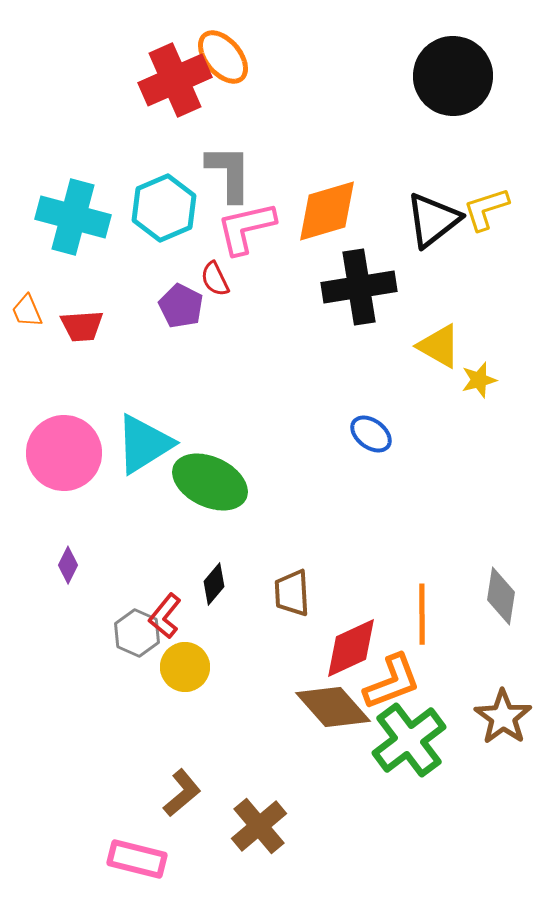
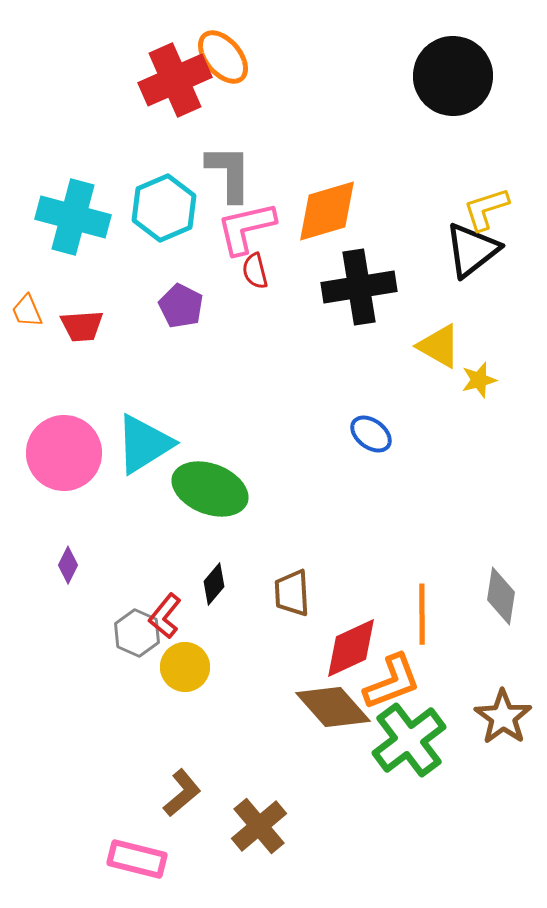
black triangle: moved 39 px right, 30 px down
red semicircle: moved 40 px right, 8 px up; rotated 12 degrees clockwise
green ellipse: moved 7 px down; rotated 4 degrees counterclockwise
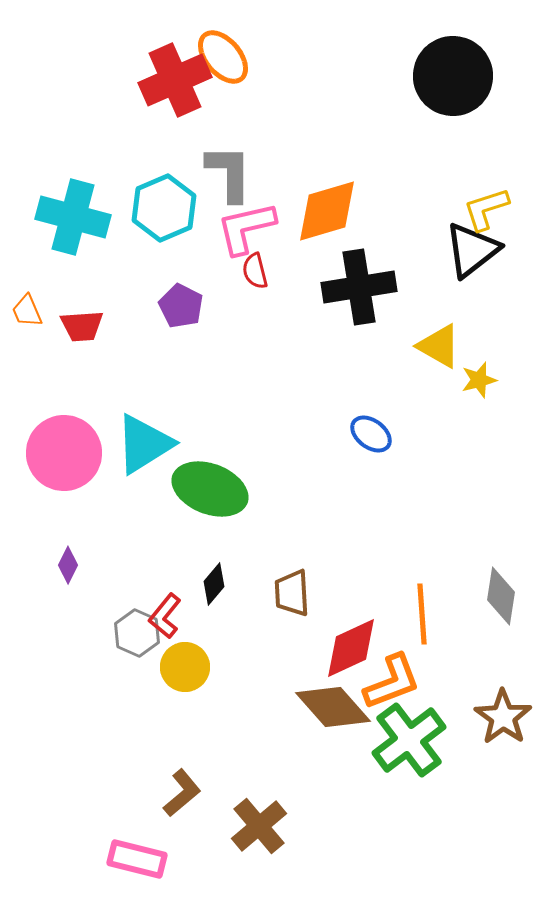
orange line: rotated 4 degrees counterclockwise
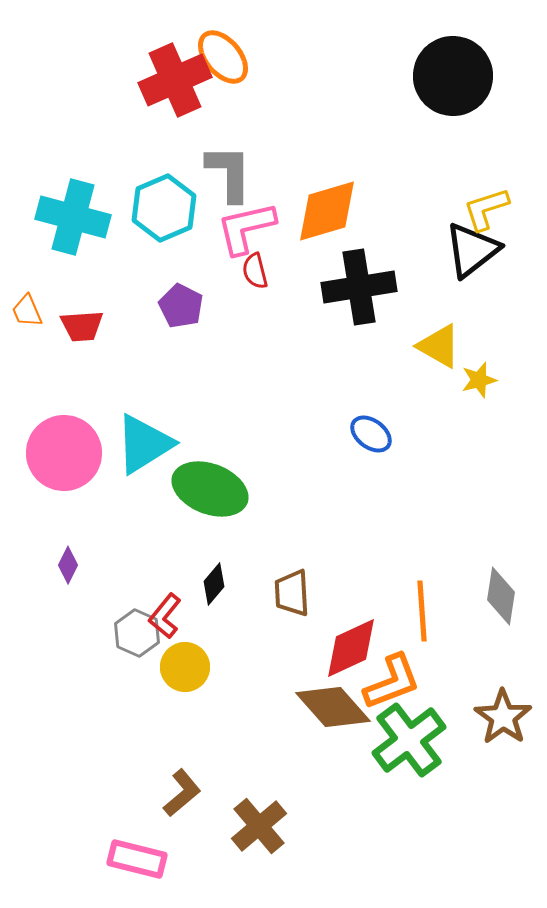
orange line: moved 3 px up
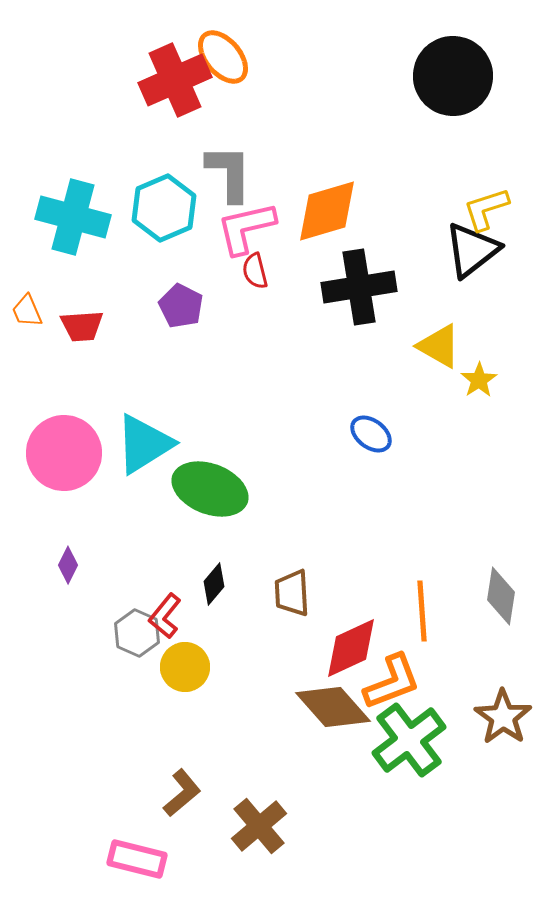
yellow star: rotated 18 degrees counterclockwise
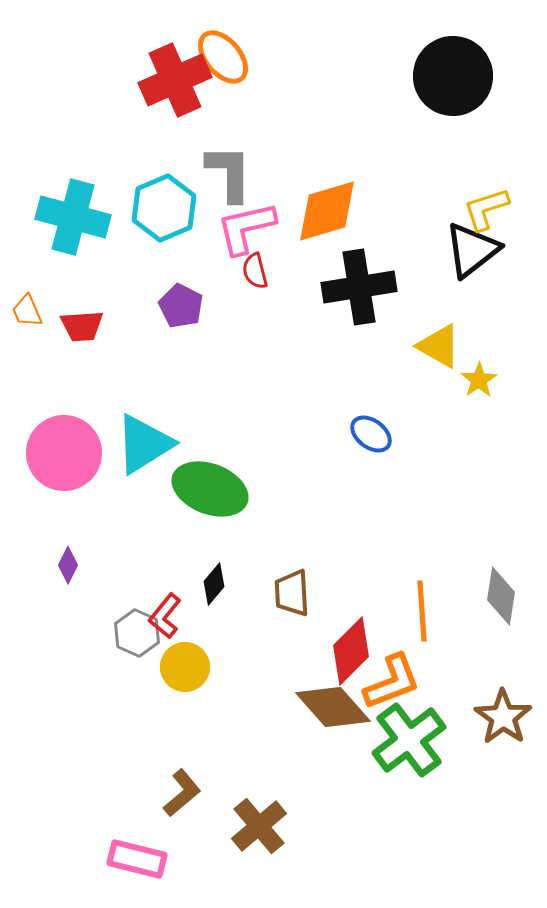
red diamond: moved 3 px down; rotated 20 degrees counterclockwise
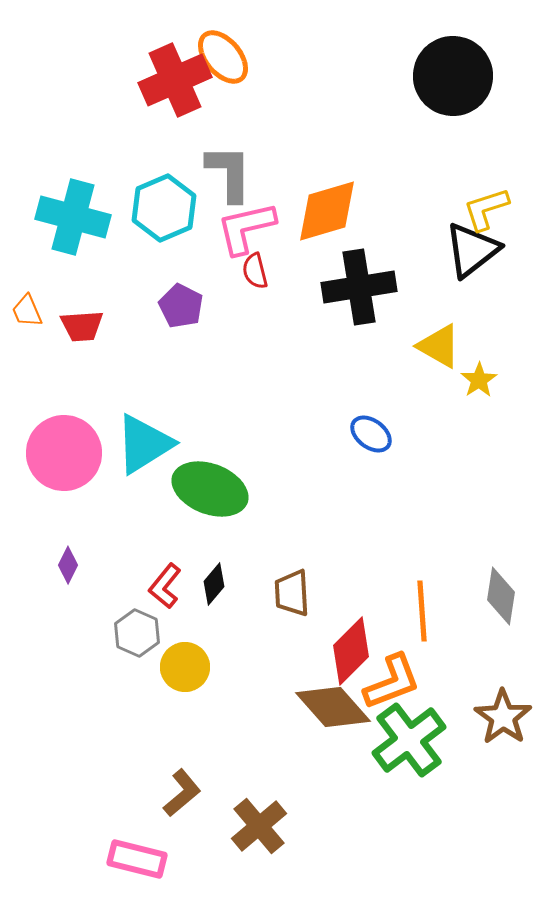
red L-shape: moved 30 px up
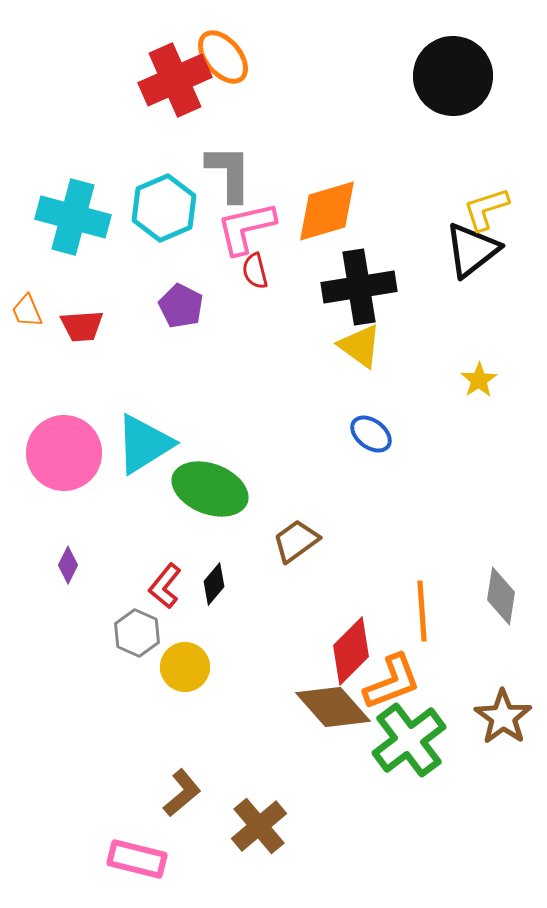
yellow triangle: moved 79 px left; rotated 6 degrees clockwise
brown trapezoid: moved 4 px right, 52 px up; rotated 57 degrees clockwise
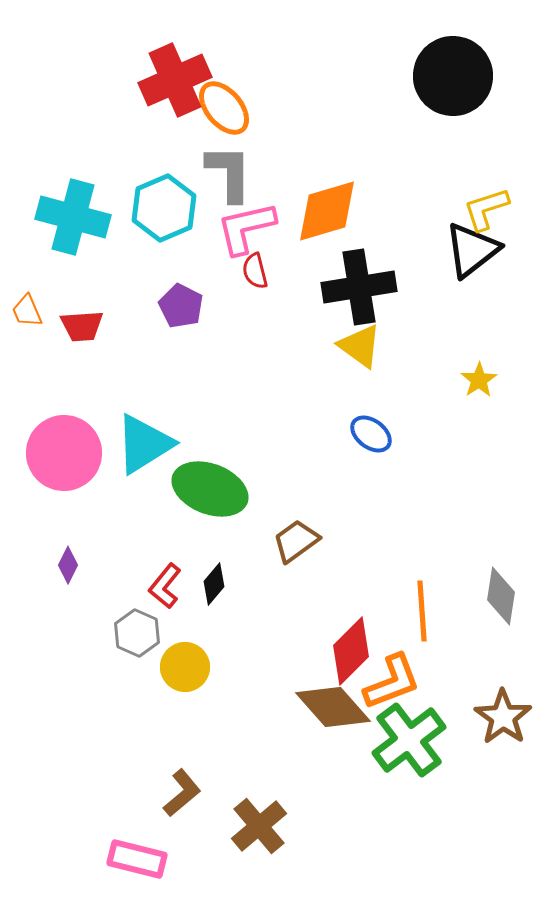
orange ellipse: moved 1 px right, 51 px down
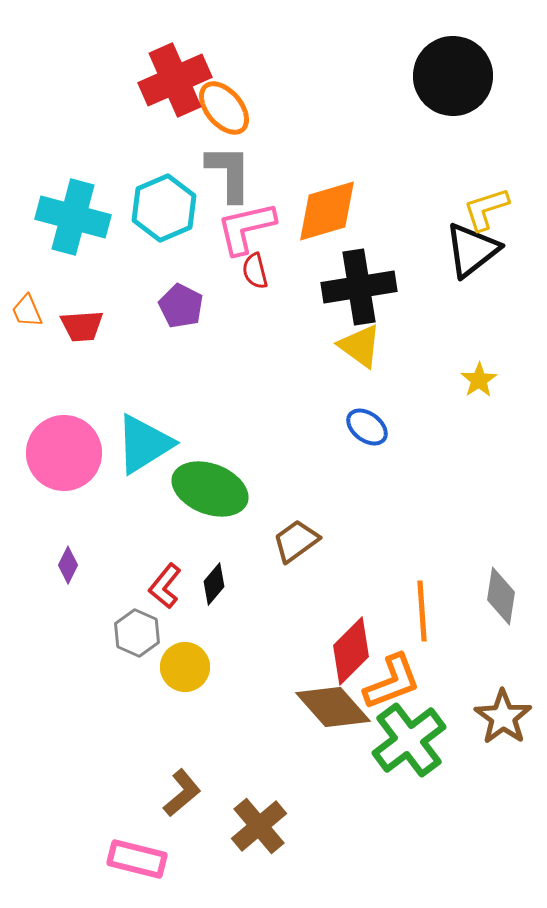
blue ellipse: moved 4 px left, 7 px up
